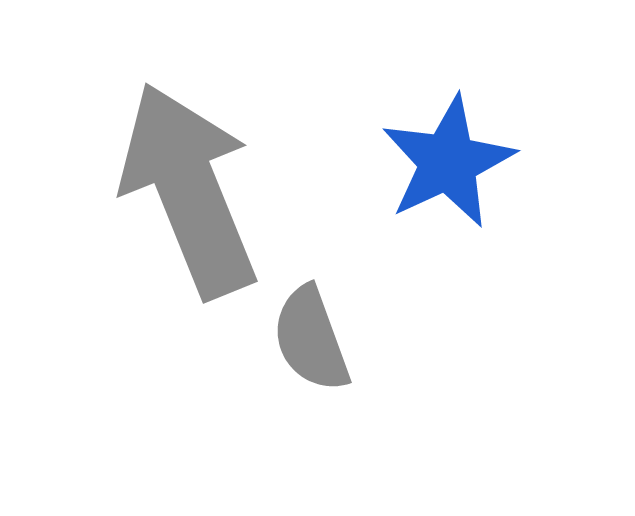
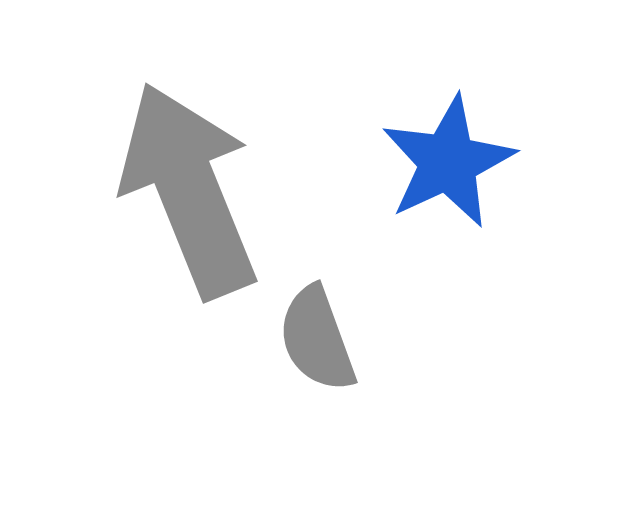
gray semicircle: moved 6 px right
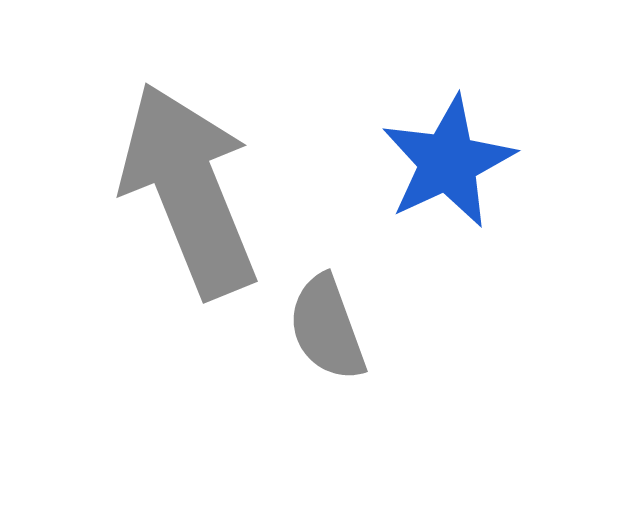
gray semicircle: moved 10 px right, 11 px up
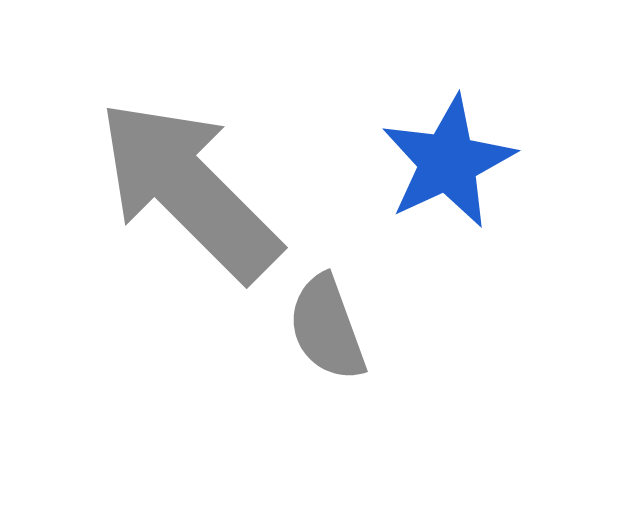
gray arrow: rotated 23 degrees counterclockwise
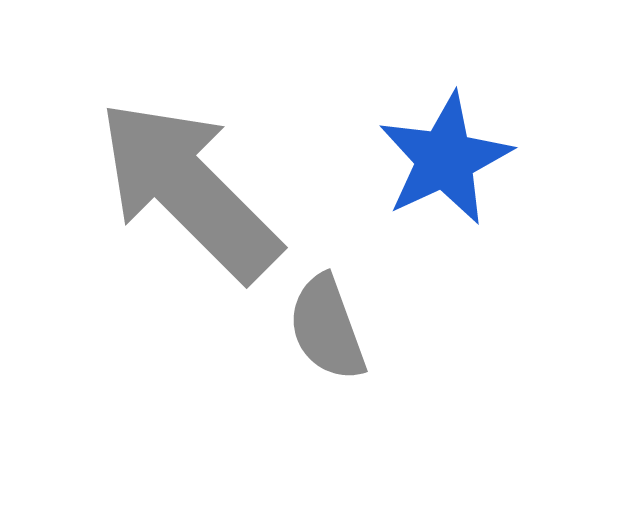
blue star: moved 3 px left, 3 px up
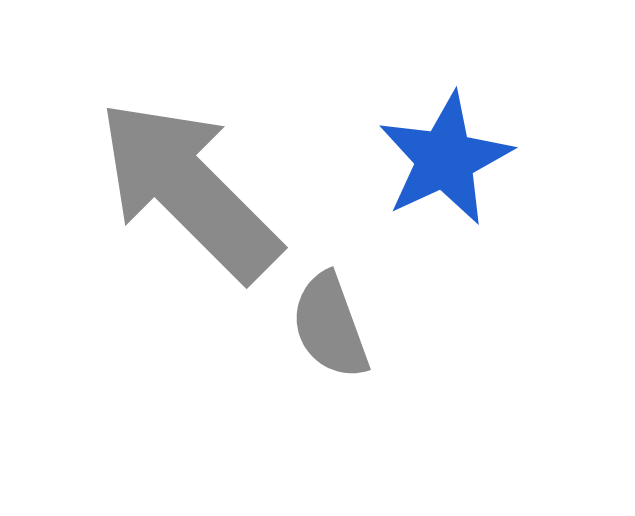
gray semicircle: moved 3 px right, 2 px up
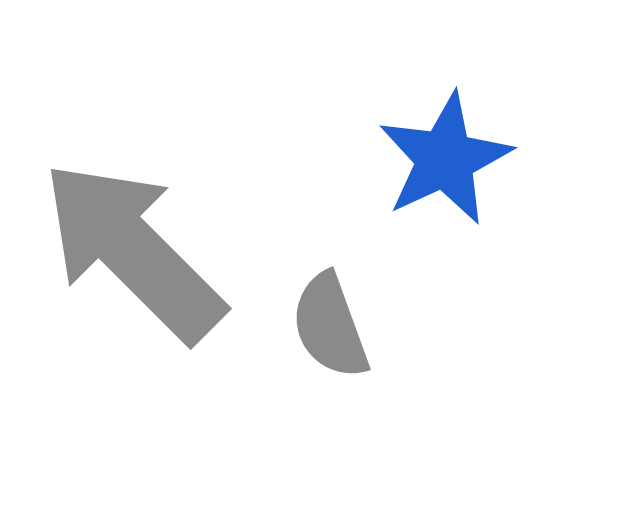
gray arrow: moved 56 px left, 61 px down
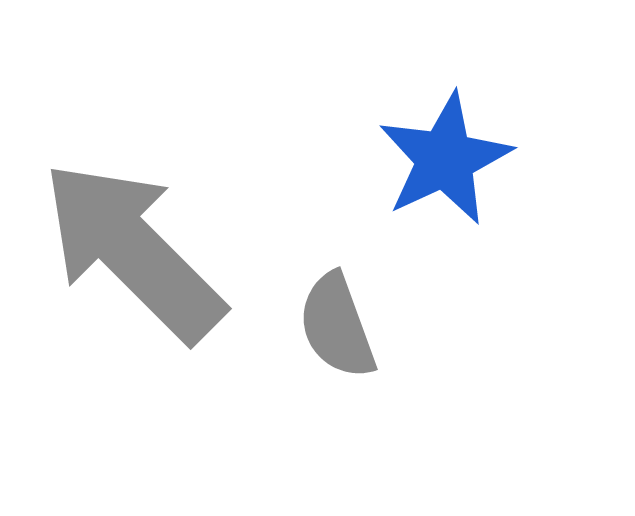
gray semicircle: moved 7 px right
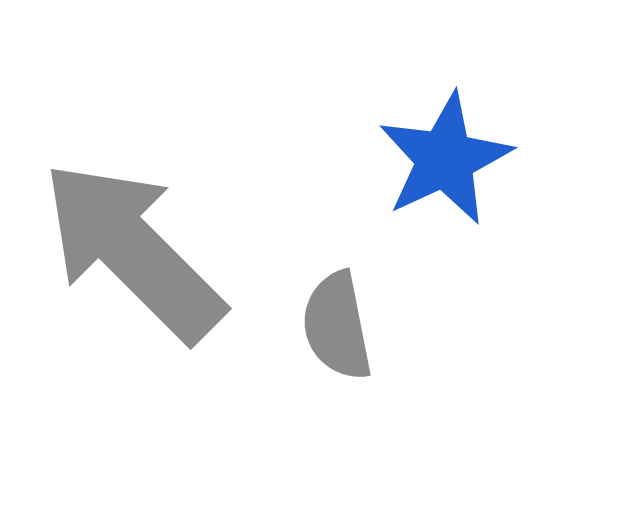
gray semicircle: rotated 9 degrees clockwise
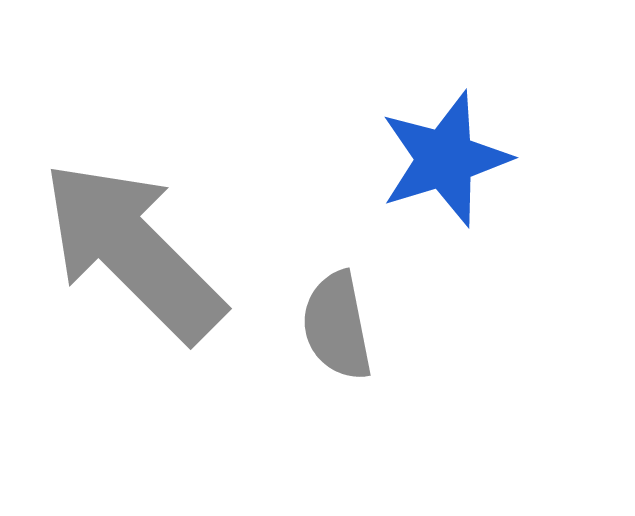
blue star: rotated 8 degrees clockwise
